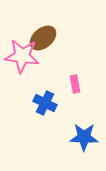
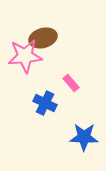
brown ellipse: rotated 24 degrees clockwise
pink star: moved 3 px right; rotated 12 degrees counterclockwise
pink rectangle: moved 4 px left, 1 px up; rotated 30 degrees counterclockwise
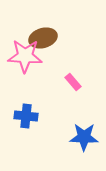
pink star: rotated 8 degrees clockwise
pink rectangle: moved 2 px right, 1 px up
blue cross: moved 19 px left, 13 px down; rotated 20 degrees counterclockwise
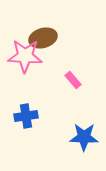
pink rectangle: moved 2 px up
blue cross: rotated 15 degrees counterclockwise
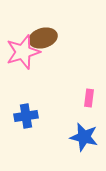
pink star: moved 2 px left, 4 px up; rotated 20 degrees counterclockwise
pink rectangle: moved 16 px right, 18 px down; rotated 48 degrees clockwise
blue star: rotated 12 degrees clockwise
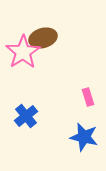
pink star: rotated 16 degrees counterclockwise
pink rectangle: moved 1 px left, 1 px up; rotated 24 degrees counterclockwise
blue cross: rotated 30 degrees counterclockwise
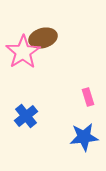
blue star: rotated 20 degrees counterclockwise
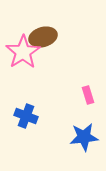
brown ellipse: moved 1 px up
pink rectangle: moved 2 px up
blue cross: rotated 30 degrees counterclockwise
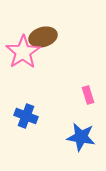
blue star: moved 3 px left; rotated 16 degrees clockwise
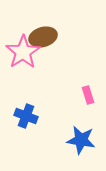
blue star: moved 3 px down
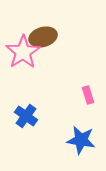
blue cross: rotated 15 degrees clockwise
